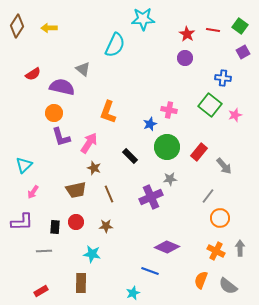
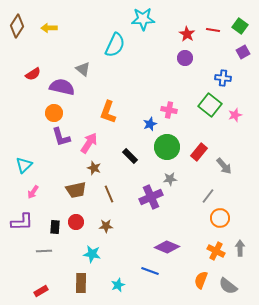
cyan star at (133, 293): moved 15 px left, 8 px up
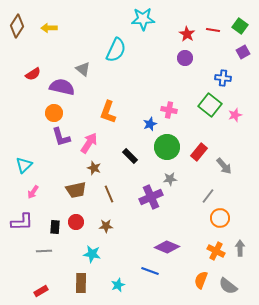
cyan semicircle at (115, 45): moved 1 px right, 5 px down
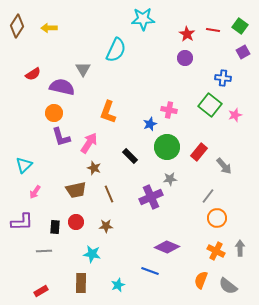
gray triangle at (83, 69): rotated 21 degrees clockwise
pink arrow at (33, 192): moved 2 px right
orange circle at (220, 218): moved 3 px left
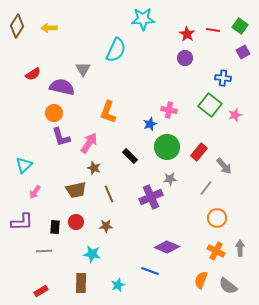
gray line at (208, 196): moved 2 px left, 8 px up
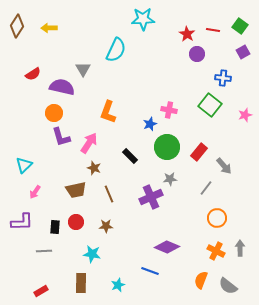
purple circle at (185, 58): moved 12 px right, 4 px up
pink star at (235, 115): moved 10 px right
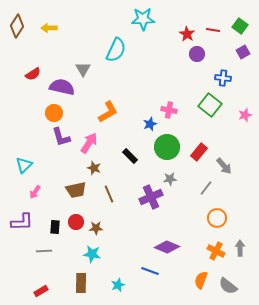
orange L-shape at (108, 112): rotated 140 degrees counterclockwise
brown star at (106, 226): moved 10 px left, 2 px down
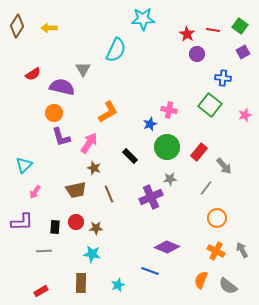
gray arrow at (240, 248): moved 2 px right, 2 px down; rotated 28 degrees counterclockwise
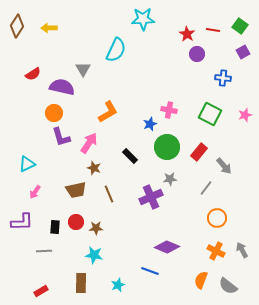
green square at (210, 105): moved 9 px down; rotated 10 degrees counterclockwise
cyan triangle at (24, 165): moved 3 px right, 1 px up; rotated 18 degrees clockwise
cyan star at (92, 254): moved 2 px right, 1 px down
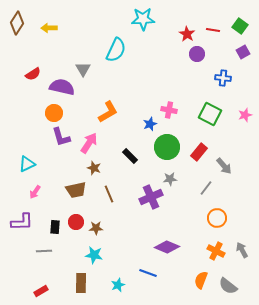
brown diamond at (17, 26): moved 3 px up
blue line at (150, 271): moved 2 px left, 2 px down
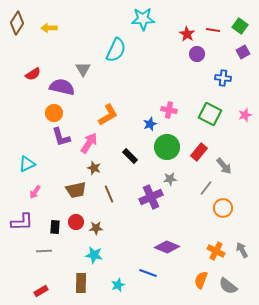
orange L-shape at (108, 112): moved 3 px down
orange circle at (217, 218): moved 6 px right, 10 px up
